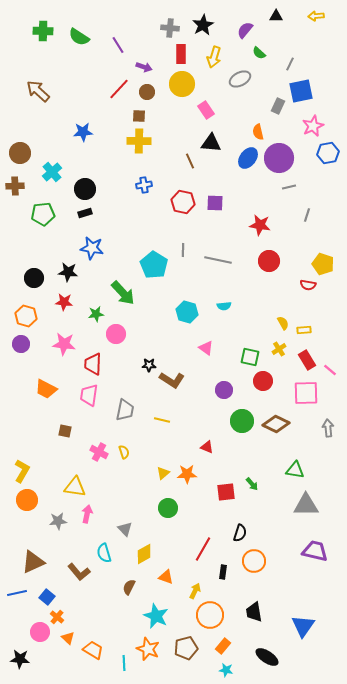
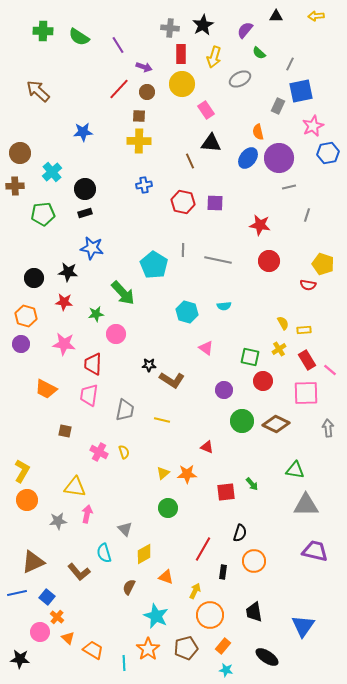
orange star at (148, 649): rotated 15 degrees clockwise
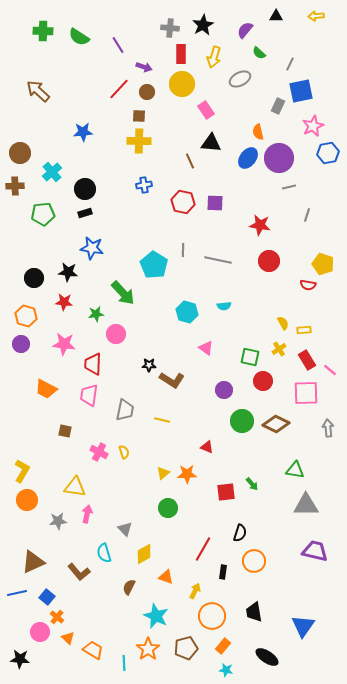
orange circle at (210, 615): moved 2 px right, 1 px down
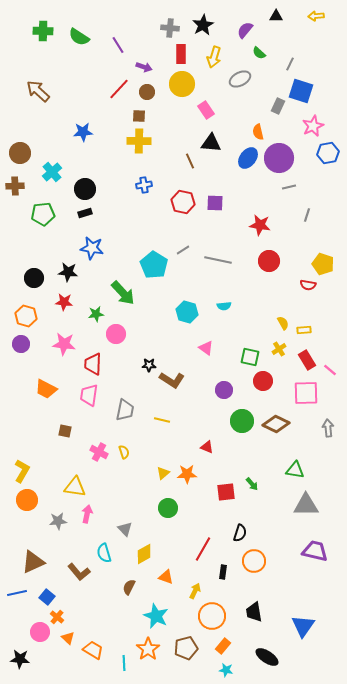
blue square at (301, 91): rotated 30 degrees clockwise
gray line at (183, 250): rotated 56 degrees clockwise
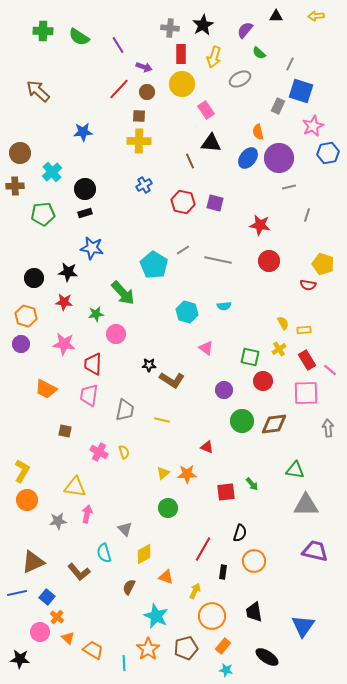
blue cross at (144, 185): rotated 21 degrees counterclockwise
purple square at (215, 203): rotated 12 degrees clockwise
brown diamond at (276, 424): moved 2 px left; rotated 32 degrees counterclockwise
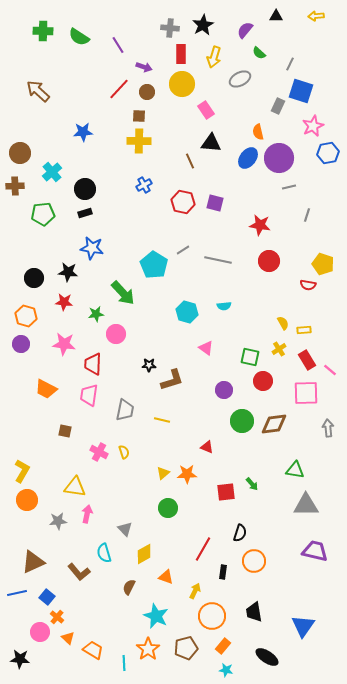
brown L-shape at (172, 380): rotated 50 degrees counterclockwise
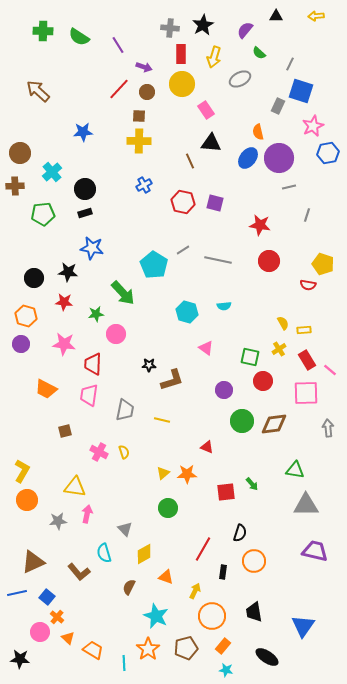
brown square at (65, 431): rotated 24 degrees counterclockwise
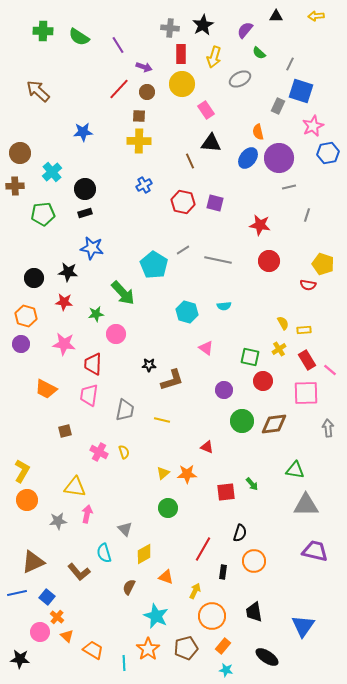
orange triangle at (68, 638): moved 1 px left, 2 px up
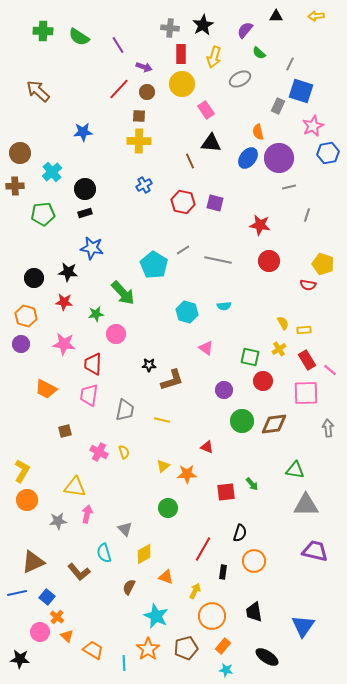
yellow triangle at (163, 473): moved 7 px up
